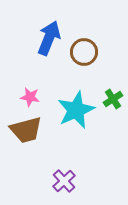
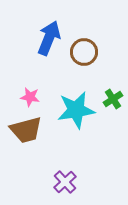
cyan star: rotated 15 degrees clockwise
purple cross: moved 1 px right, 1 px down
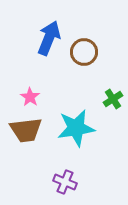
pink star: rotated 24 degrees clockwise
cyan star: moved 18 px down
brown trapezoid: rotated 8 degrees clockwise
purple cross: rotated 25 degrees counterclockwise
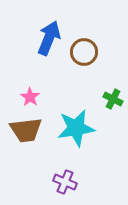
green cross: rotated 30 degrees counterclockwise
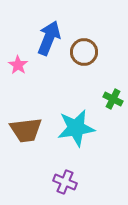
pink star: moved 12 px left, 32 px up
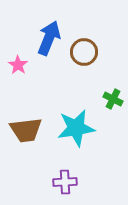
purple cross: rotated 25 degrees counterclockwise
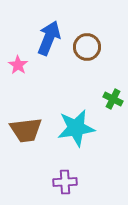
brown circle: moved 3 px right, 5 px up
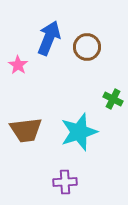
cyan star: moved 3 px right, 4 px down; rotated 9 degrees counterclockwise
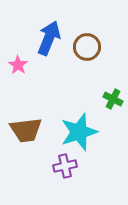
purple cross: moved 16 px up; rotated 10 degrees counterclockwise
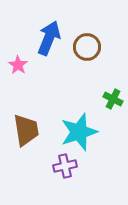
brown trapezoid: rotated 92 degrees counterclockwise
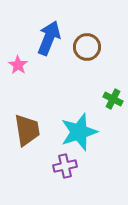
brown trapezoid: moved 1 px right
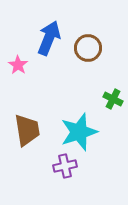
brown circle: moved 1 px right, 1 px down
